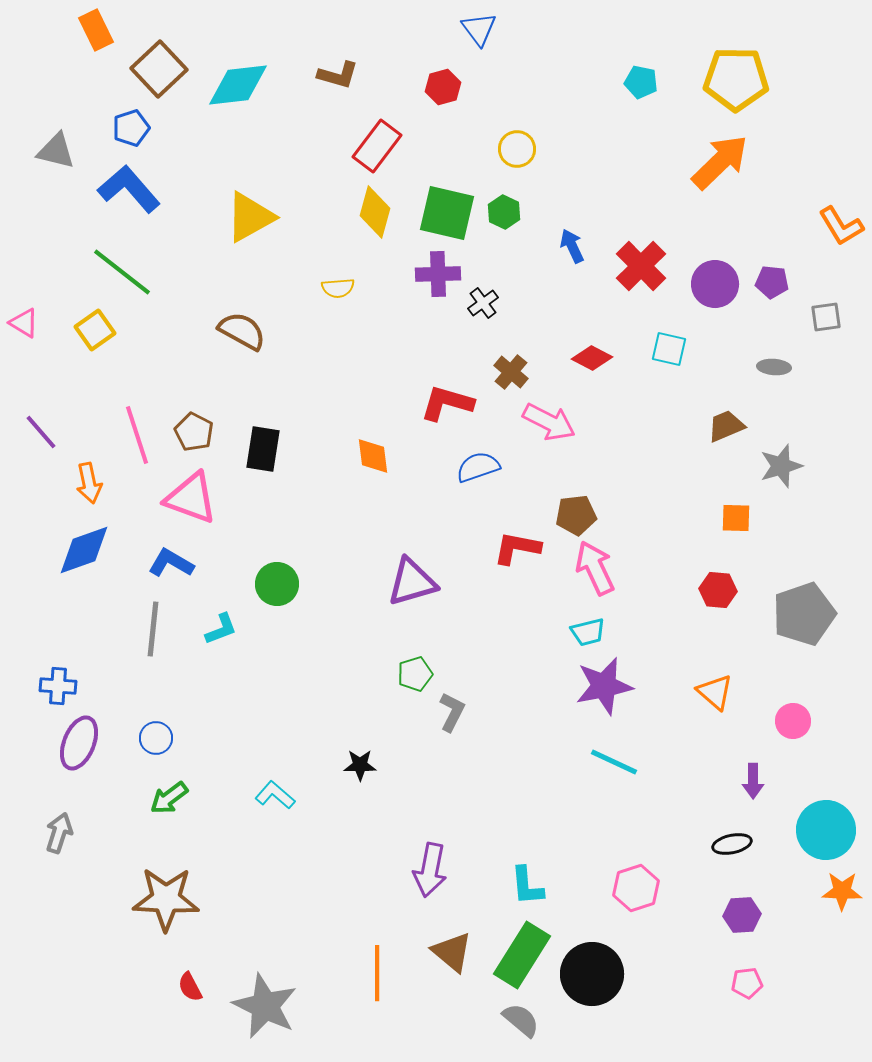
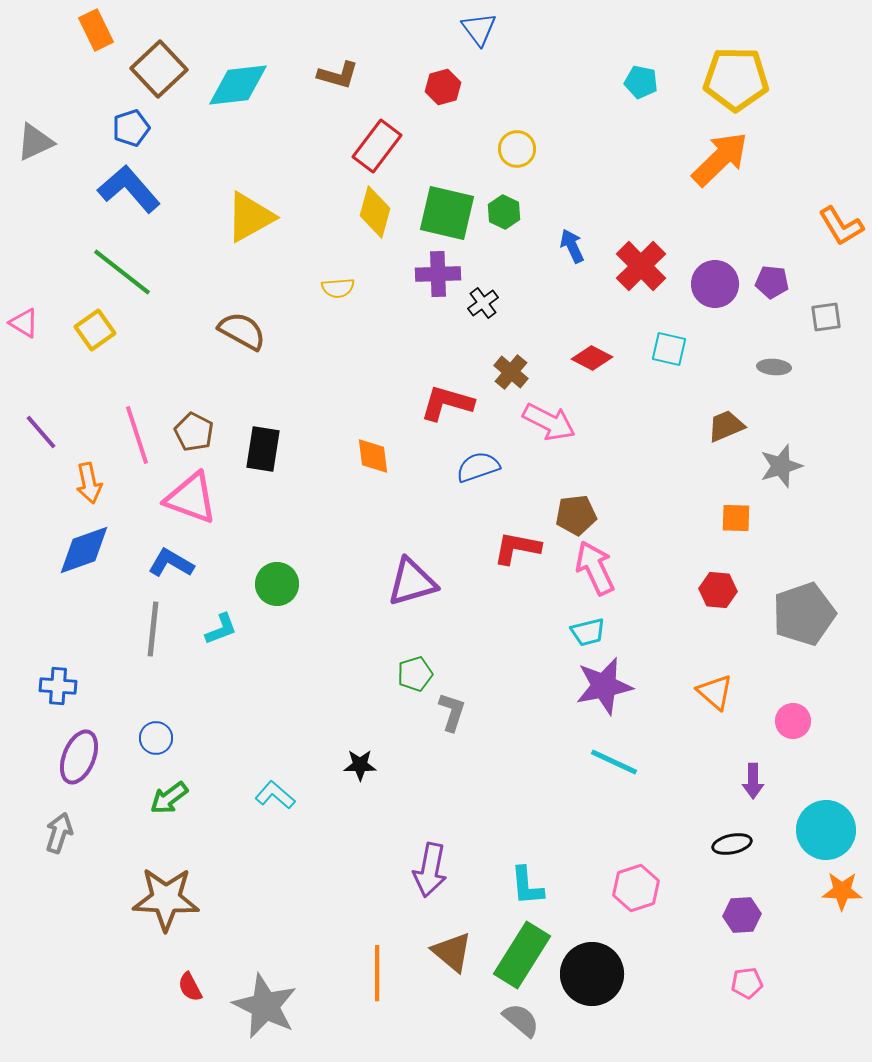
gray triangle at (56, 151): moved 21 px left, 9 px up; rotated 39 degrees counterclockwise
orange arrow at (720, 162): moved 3 px up
gray L-shape at (452, 712): rotated 9 degrees counterclockwise
purple ellipse at (79, 743): moved 14 px down
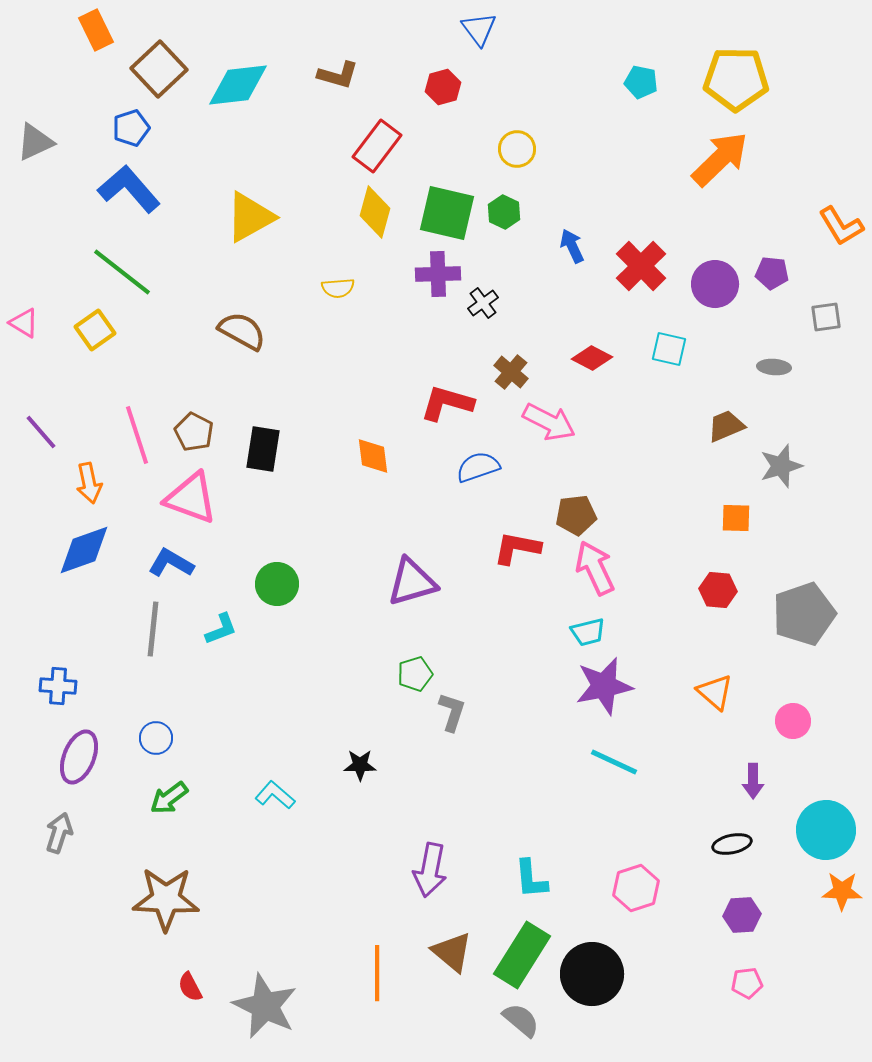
purple pentagon at (772, 282): moved 9 px up
cyan L-shape at (527, 886): moved 4 px right, 7 px up
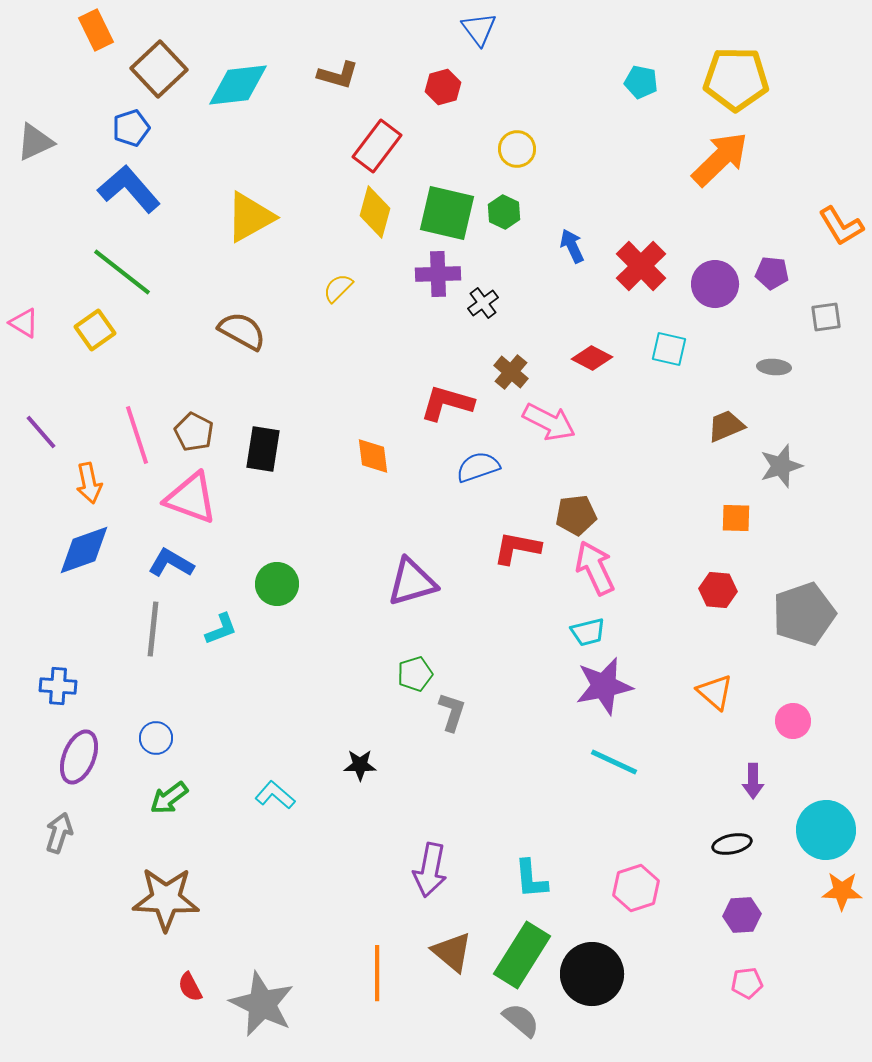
yellow semicircle at (338, 288): rotated 140 degrees clockwise
gray star at (265, 1006): moved 3 px left, 2 px up
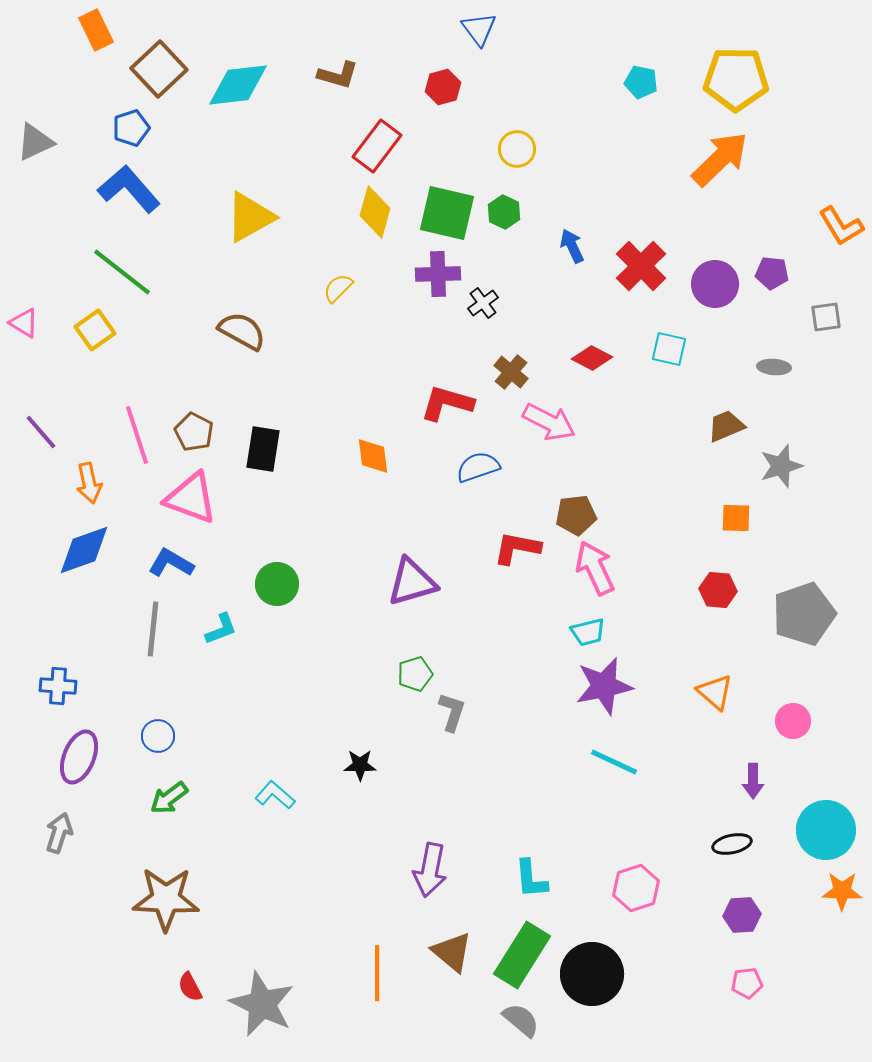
blue circle at (156, 738): moved 2 px right, 2 px up
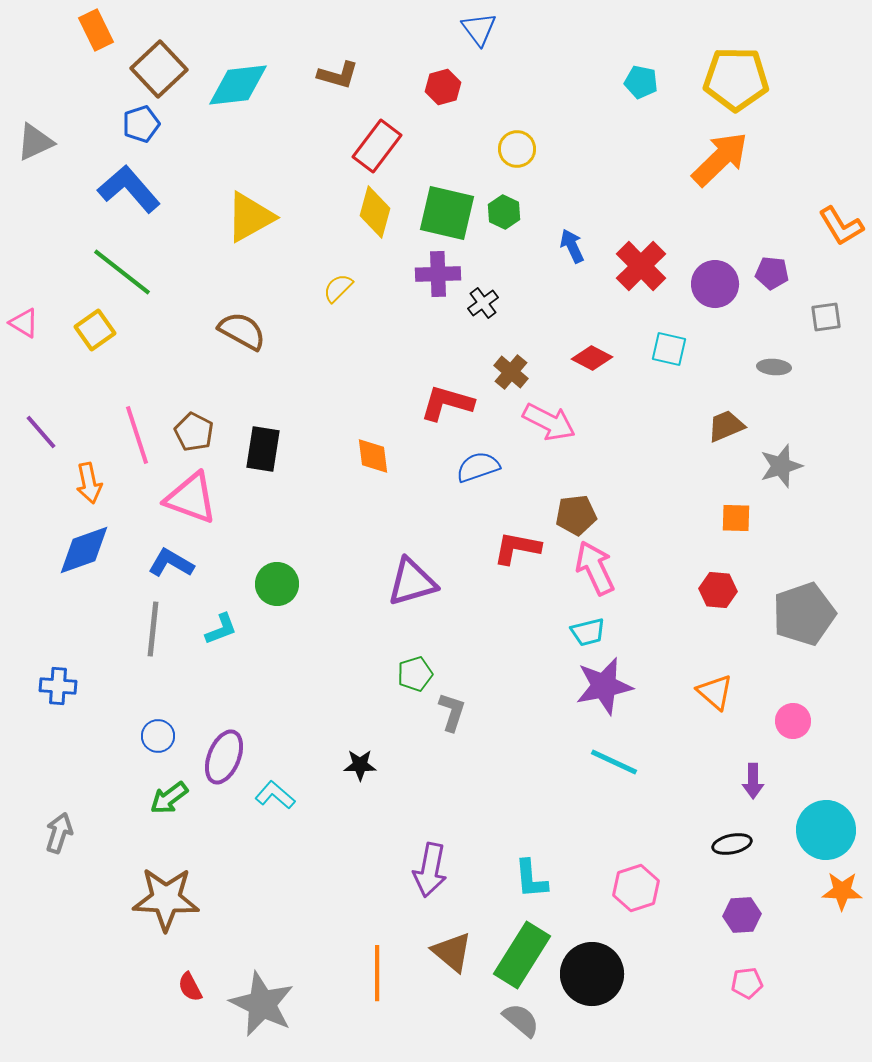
blue pentagon at (131, 128): moved 10 px right, 4 px up
purple ellipse at (79, 757): moved 145 px right
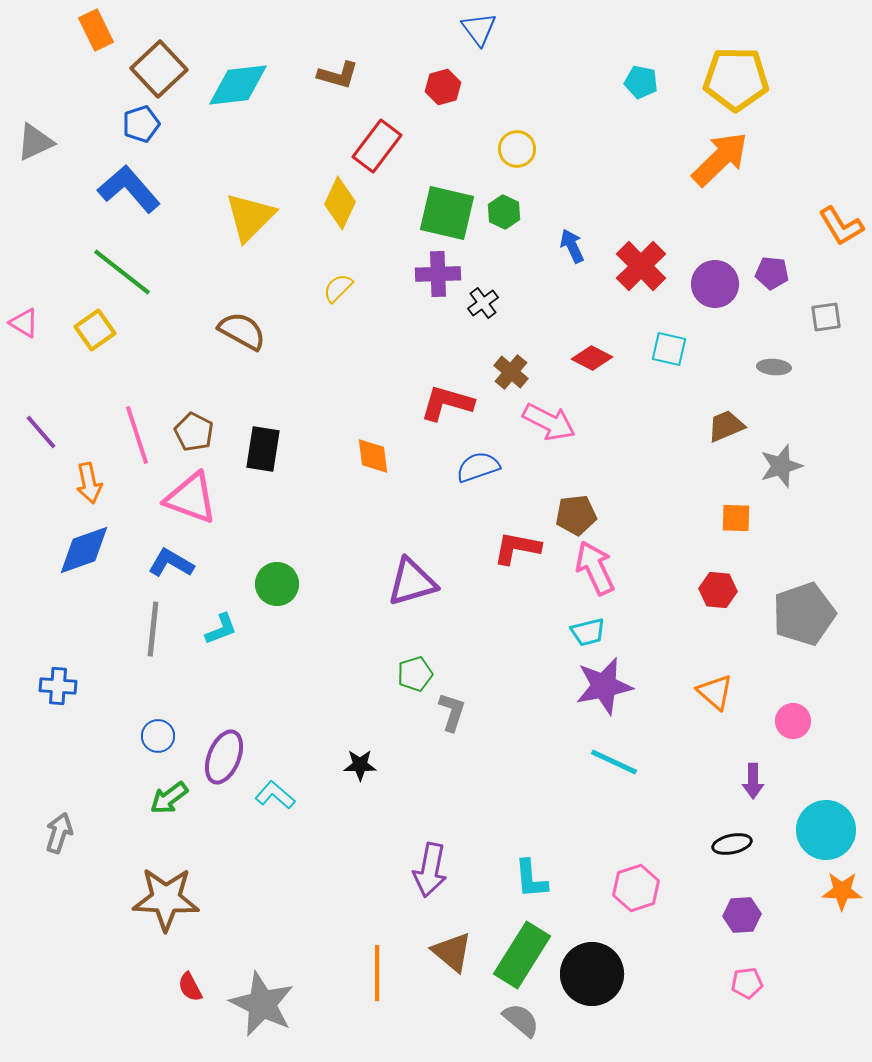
yellow diamond at (375, 212): moved 35 px left, 9 px up; rotated 9 degrees clockwise
yellow triangle at (250, 217): rotated 16 degrees counterclockwise
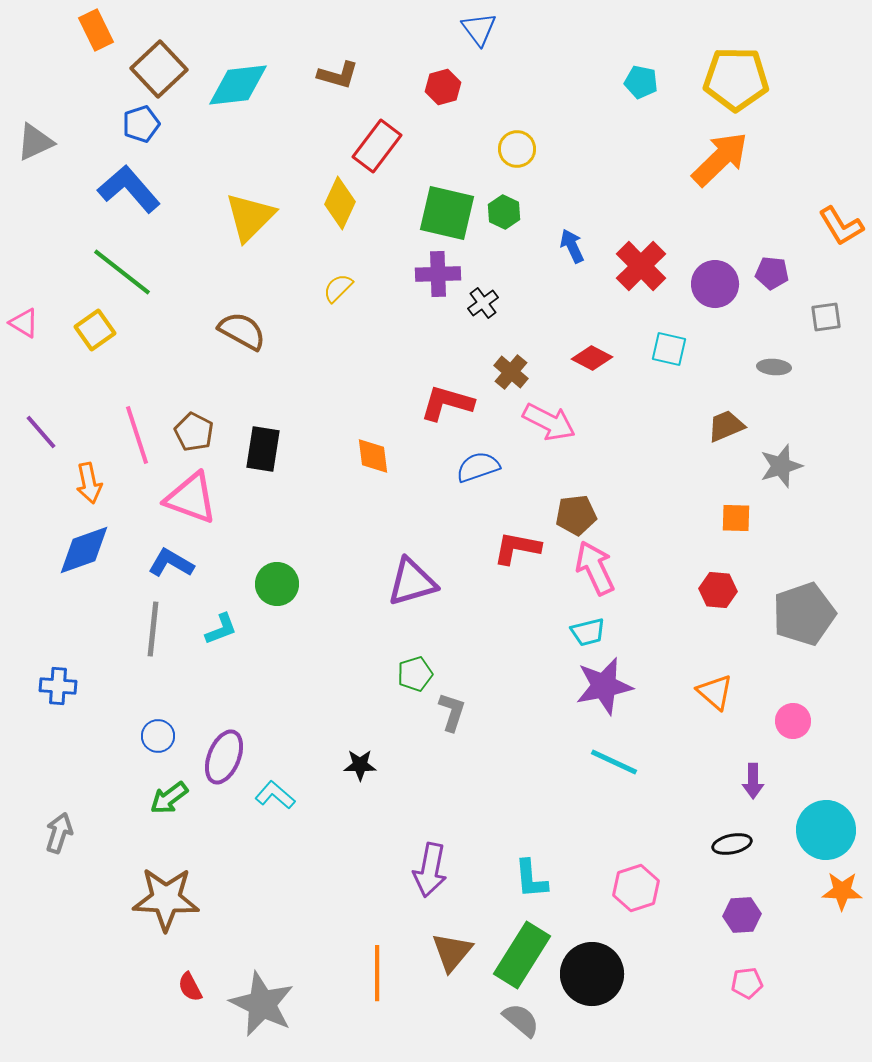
brown triangle at (452, 952): rotated 30 degrees clockwise
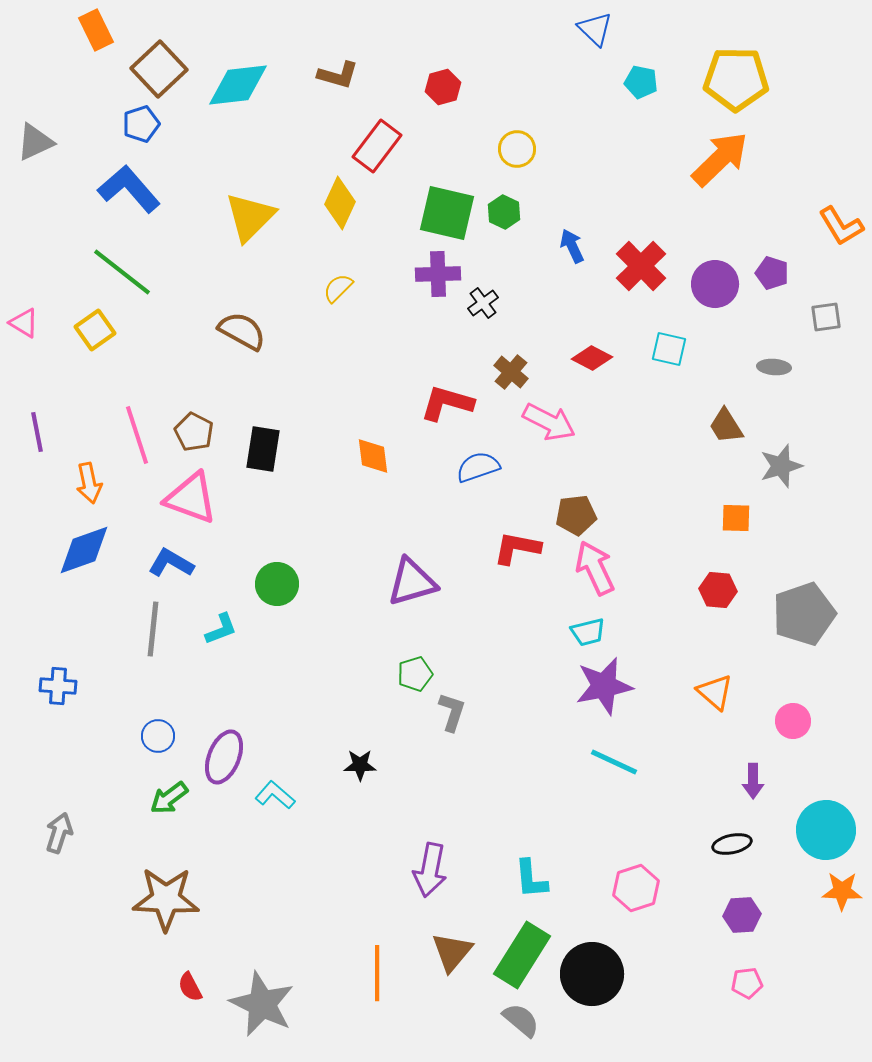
blue triangle at (479, 29): moved 116 px right; rotated 9 degrees counterclockwise
purple pentagon at (772, 273): rotated 12 degrees clockwise
brown trapezoid at (726, 426): rotated 99 degrees counterclockwise
purple line at (41, 432): moved 4 px left; rotated 30 degrees clockwise
